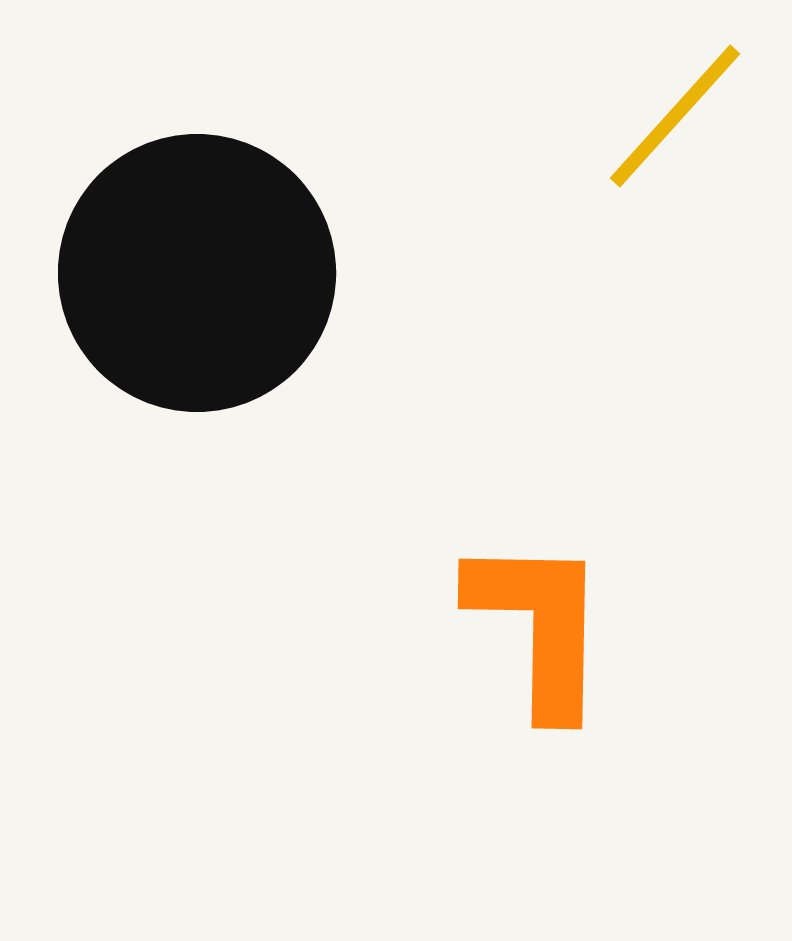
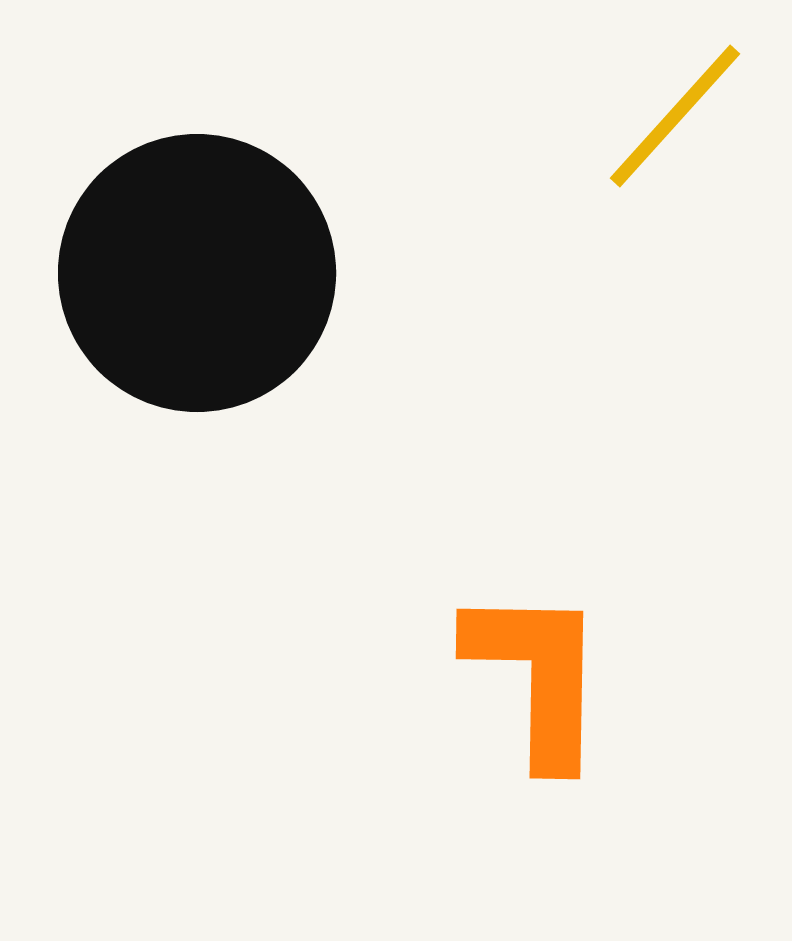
orange L-shape: moved 2 px left, 50 px down
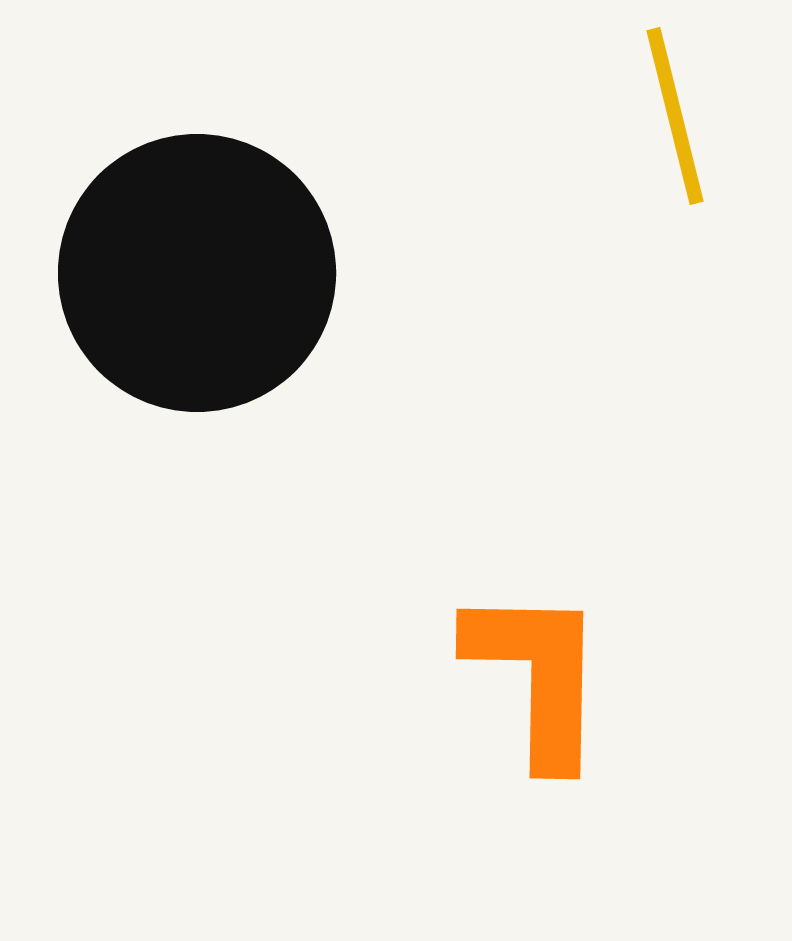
yellow line: rotated 56 degrees counterclockwise
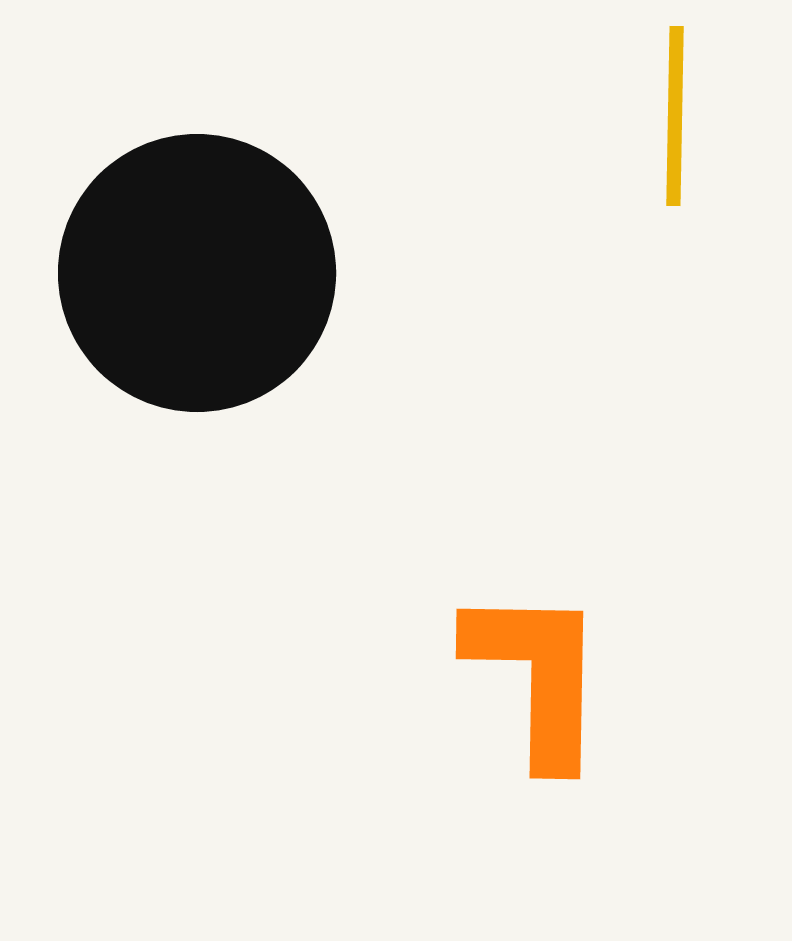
yellow line: rotated 15 degrees clockwise
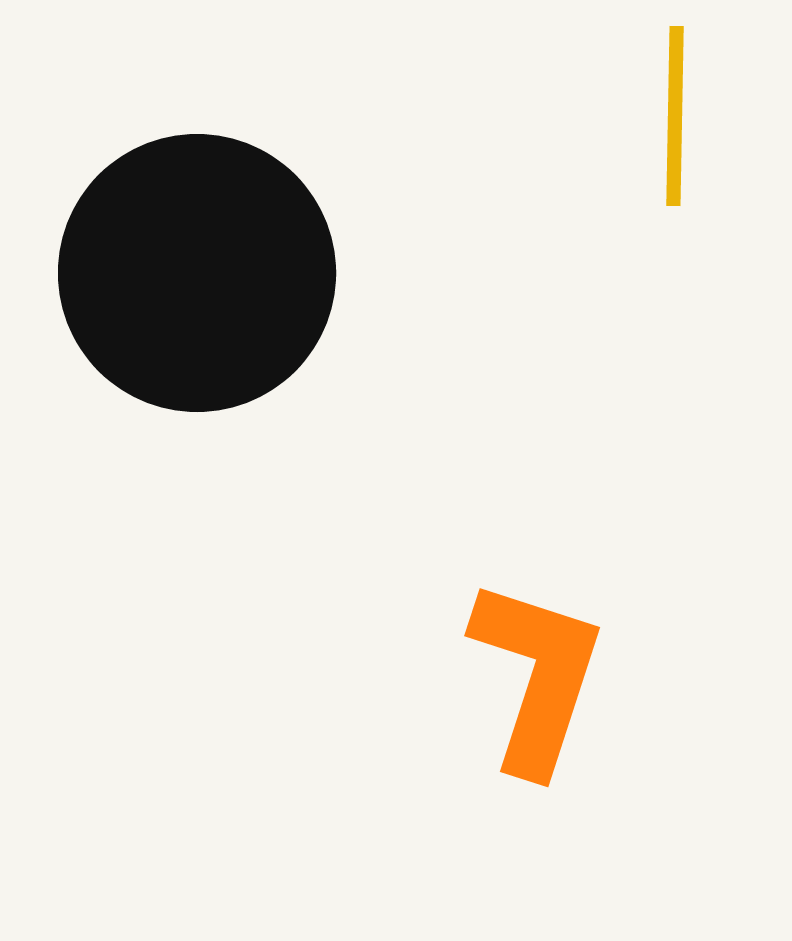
orange L-shape: rotated 17 degrees clockwise
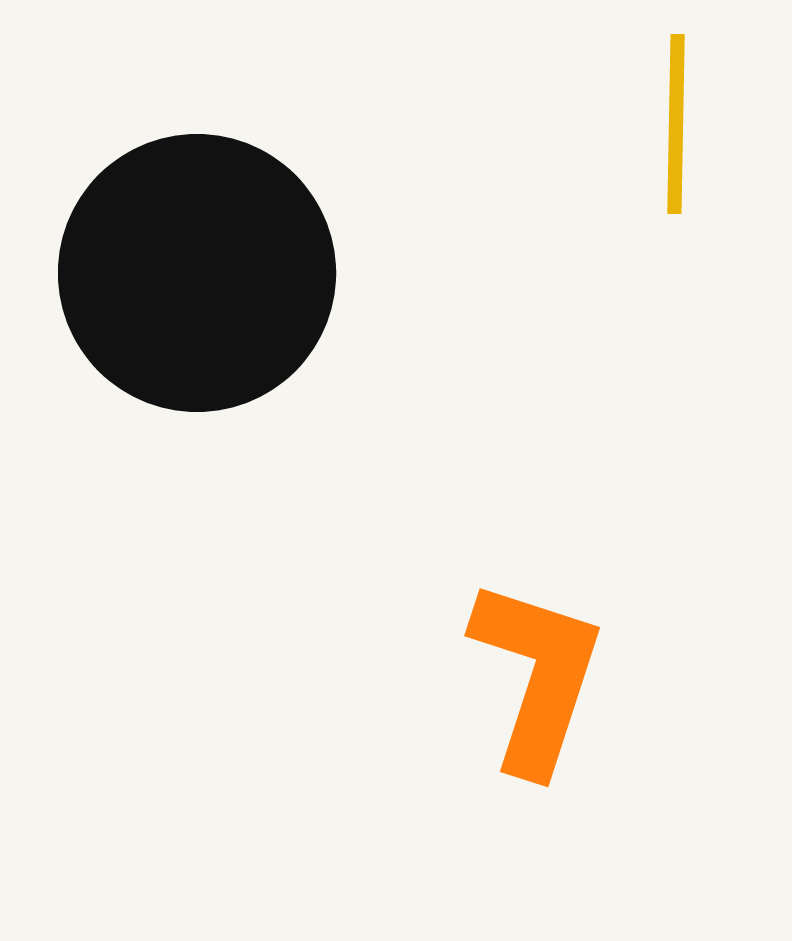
yellow line: moved 1 px right, 8 px down
